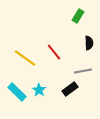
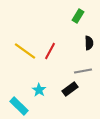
red line: moved 4 px left, 1 px up; rotated 66 degrees clockwise
yellow line: moved 7 px up
cyan rectangle: moved 2 px right, 14 px down
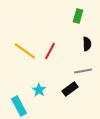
green rectangle: rotated 16 degrees counterclockwise
black semicircle: moved 2 px left, 1 px down
cyan rectangle: rotated 18 degrees clockwise
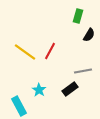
black semicircle: moved 2 px right, 9 px up; rotated 32 degrees clockwise
yellow line: moved 1 px down
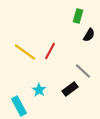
gray line: rotated 54 degrees clockwise
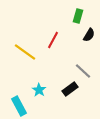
red line: moved 3 px right, 11 px up
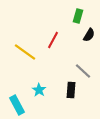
black rectangle: moved 1 px right, 1 px down; rotated 49 degrees counterclockwise
cyan rectangle: moved 2 px left, 1 px up
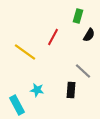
red line: moved 3 px up
cyan star: moved 2 px left; rotated 24 degrees counterclockwise
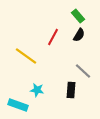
green rectangle: rotated 56 degrees counterclockwise
black semicircle: moved 10 px left
yellow line: moved 1 px right, 4 px down
cyan rectangle: moved 1 px right; rotated 42 degrees counterclockwise
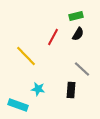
green rectangle: moved 2 px left; rotated 64 degrees counterclockwise
black semicircle: moved 1 px left, 1 px up
yellow line: rotated 10 degrees clockwise
gray line: moved 1 px left, 2 px up
cyan star: moved 1 px right, 1 px up
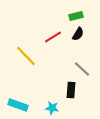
red line: rotated 30 degrees clockwise
cyan star: moved 14 px right, 19 px down
